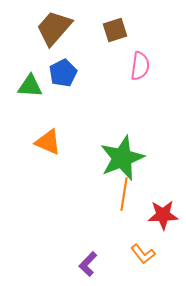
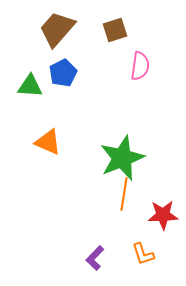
brown trapezoid: moved 3 px right, 1 px down
orange L-shape: rotated 20 degrees clockwise
purple L-shape: moved 7 px right, 6 px up
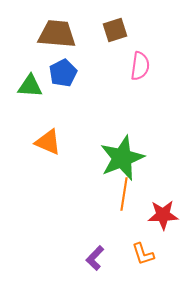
brown trapezoid: moved 5 px down; rotated 54 degrees clockwise
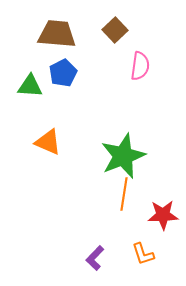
brown square: rotated 25 degrees counterclockwise
green star: moved 1 px right, 2 px up
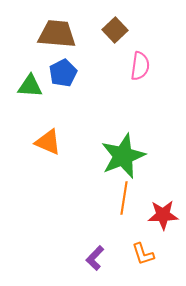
orange line: moved 4 px down
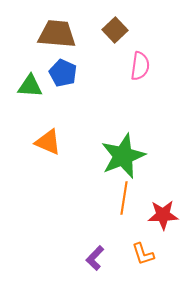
blue pentagon: rotated 20 degrees counterclockwise
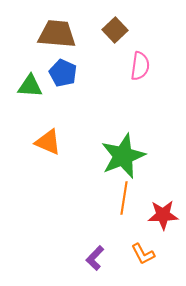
orange L-shape: rotated 10 degrees counterclockwise
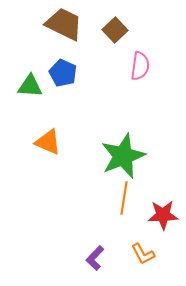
brown trapezoid: moved 7 px right, 10 px up; rotated 21 degrees clockwise
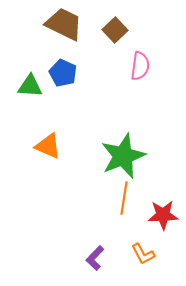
orange triangle: moved 4 px down
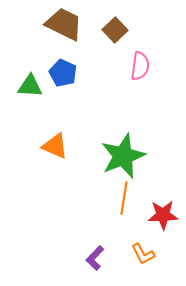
orange triangle: moved 7 px right
